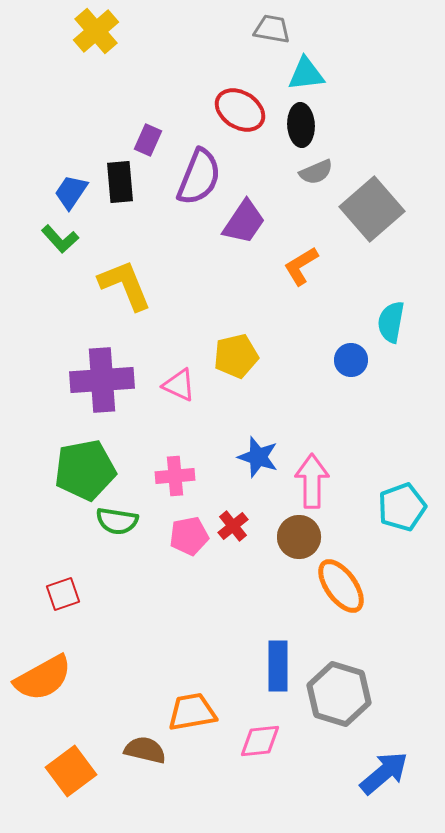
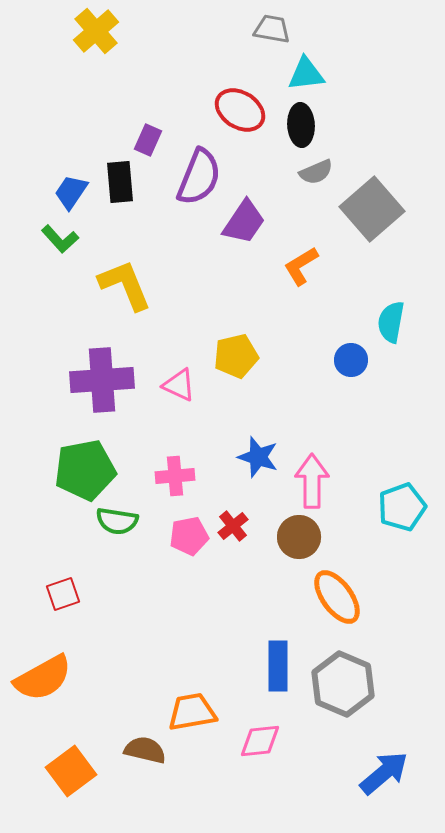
orange ellipse: moved 4 px left, 11 px down
gray hexagon: moved 4 px right, 10 px up; rotated 6 degrees clockwise
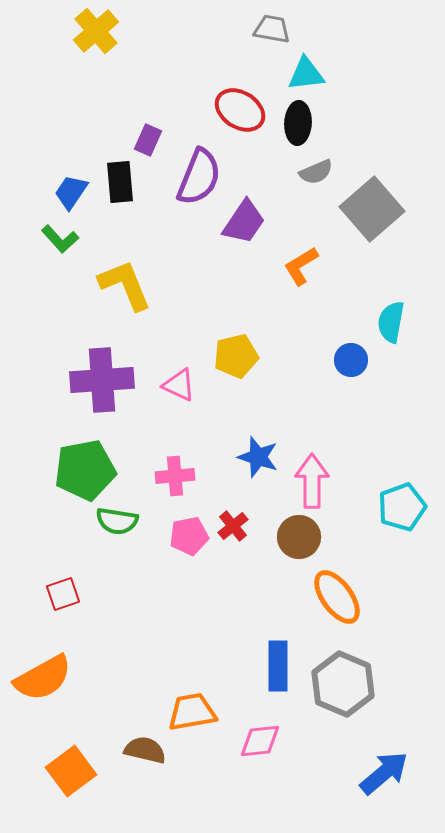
black ellipse: moved 3 px left, 2 px up; rotated 6 degrees clockwise
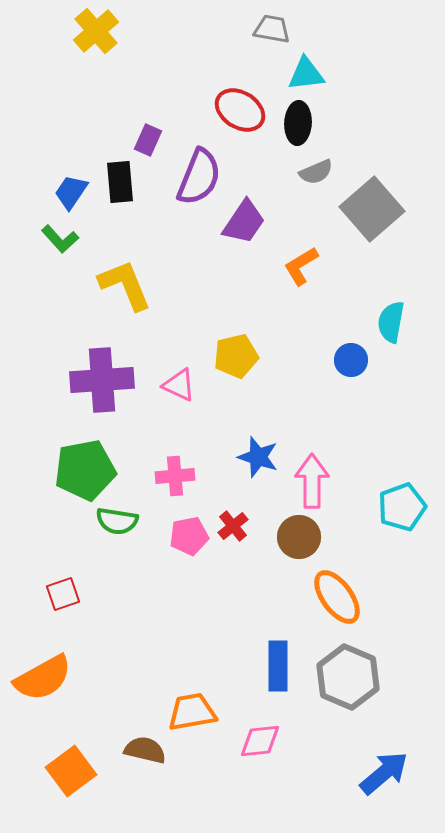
gray hexagon: moved 5 px right, 7 px up
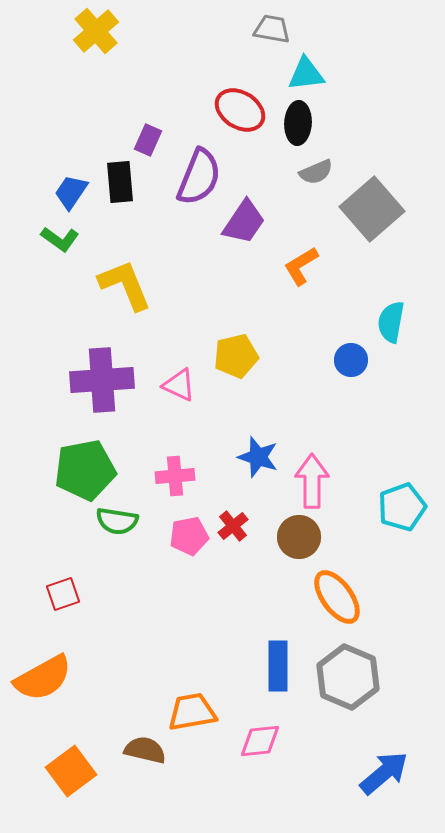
green L-shape: rotated 12 degrees counterclockwise
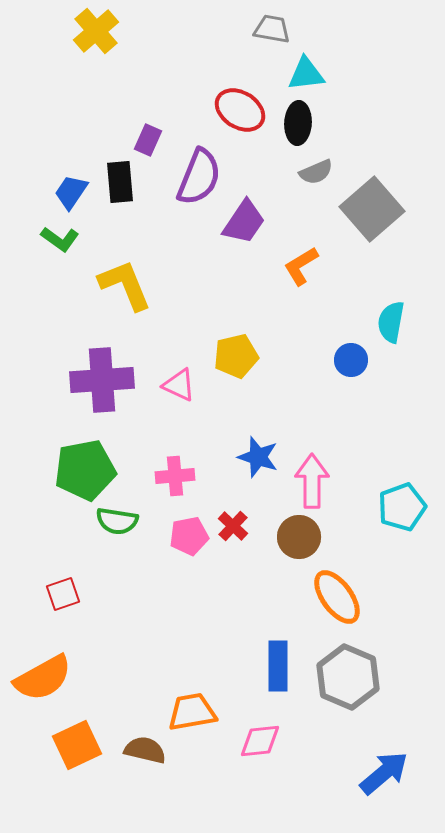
red cross: rotated 8 degrees counterclockwise
orange square: moved 6 px right, 26 px up; rotated 12 degrees clockwise
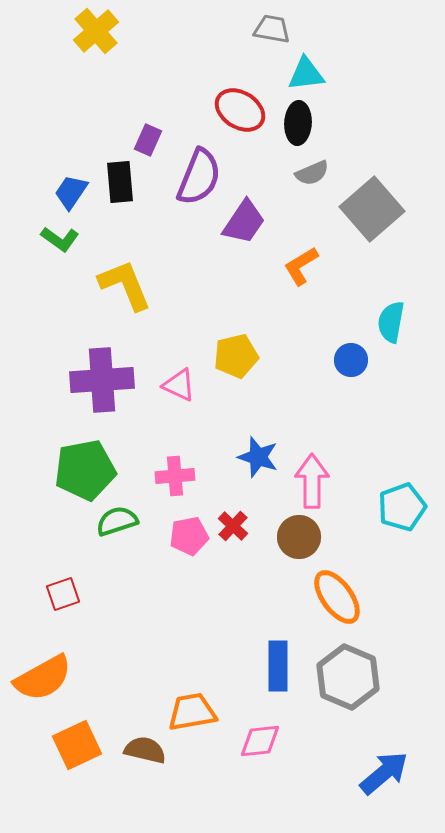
gray semicircle: moved 4 px left, 1 px down
green semicircle: rotated 153 degrees clockwise
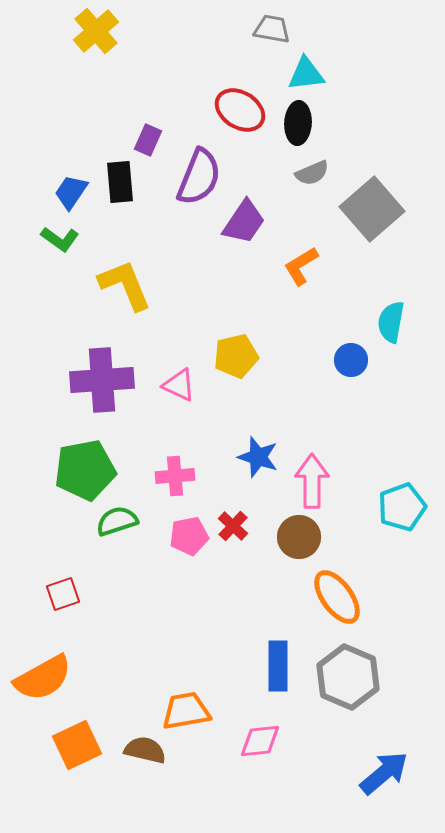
orange trapezoid: moved 6 px left, 1 px up
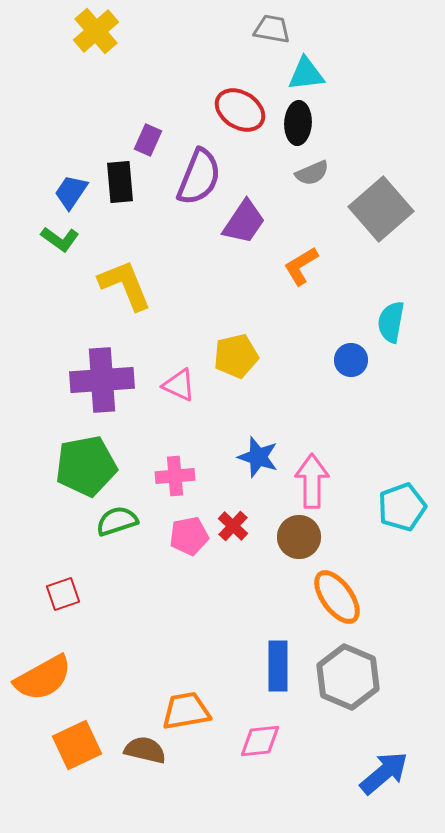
gray square: moved 9 px right
green pentagon: moved 1 px right, 4 px up
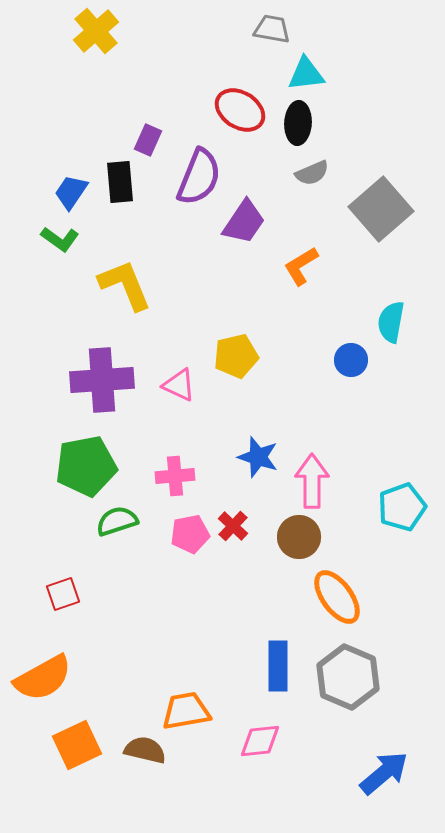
pink pentagon: moved 1 px right, 2 px up
